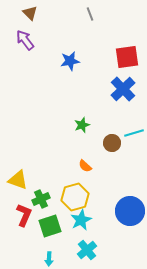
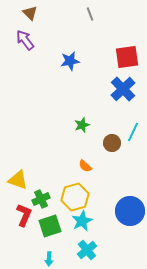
cyan line: moved 1 px left, 1 px up; rotated 48 degrees counterclockwise
cyan star: moved 1 px right, 1 px down
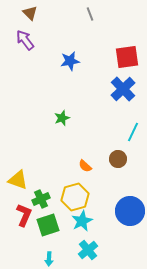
green star: moved 20 px left, 7 px up
brown circle: moved 6 px right, 16 px down
green square: moved 2 px left, 1 px up
cyan cross: moved 1 px right
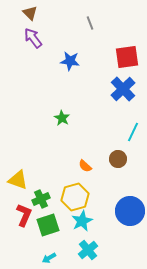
gray line: moved 9 px down
purple arrow: moved 8 px right, 2 px up
blue star: rotated 18 degrees clockwise
green star: rotated 21 degrees counterclockwise
cyan arrow: moved 1 px up; rotated 56 degrees clockwise
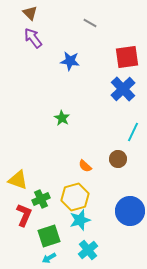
gray line: rotated 40 degrees counterclockwise
cyan star: moved 2 px left, 1 px up; rotated 10 degrees clockwise
green square: moved 1 px right, 11 px down
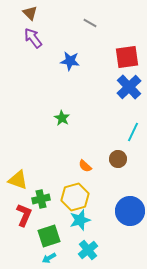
blue cross: moved 6 px right, 2 px up
green cross: rotated 12 degrees clockwise
